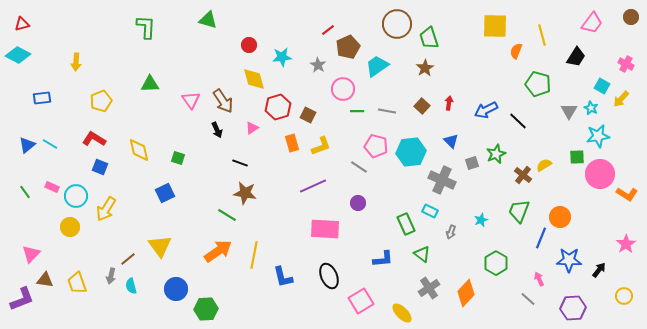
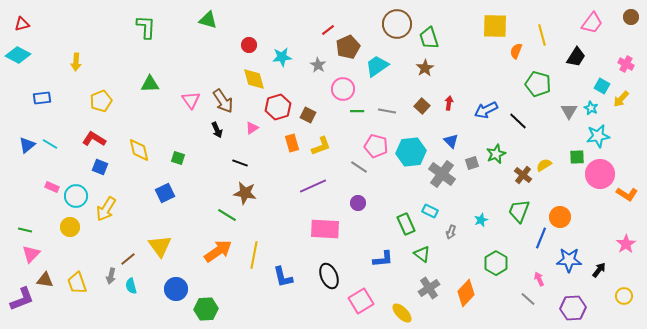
gray cross at (442, 180): moved 6 px up; rotated 12 degrees clockwise
green line at (25, 192): moved 38 px down; rotated 40 degrees counterclockwise
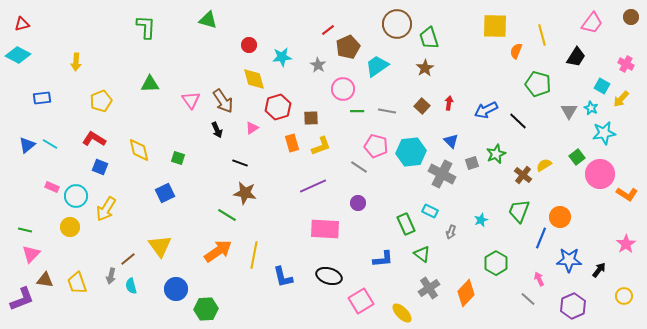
brown square at (308, 115): moved 3 px right, 3 px down; rotated 28 degrees counterclockwise
cyan star at (598, 136): moved 6 px right, 3 px up
green square at (577, 157): rotated 35 degrees counterclockwise
gray cross at (442, 174): rotated 8 degrees counterclockwise
black ellipse at (329, 276): rotated 50 degrees counterclockwise
purple hexagon at (573, 308): moved 2 px up; rotated 20 degrees counterclockwise
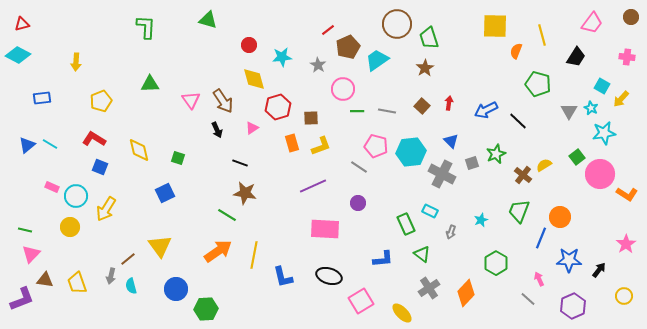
pink cross at (626, 64): moved 1 px right, 7 px up; rotated 21 degrees counterclockwise
cyan trapezoid at (377, 66): moved 6 px up
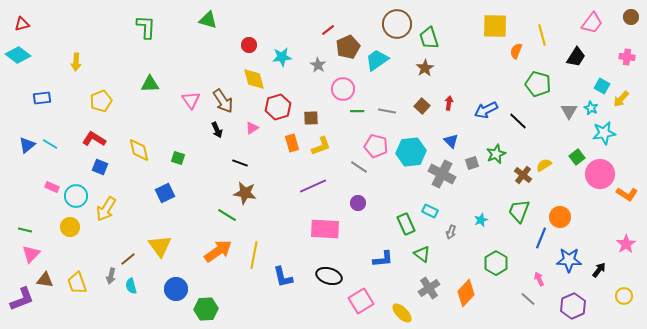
cyan diamond at (18, 55): rotated 10 degrees clockwise
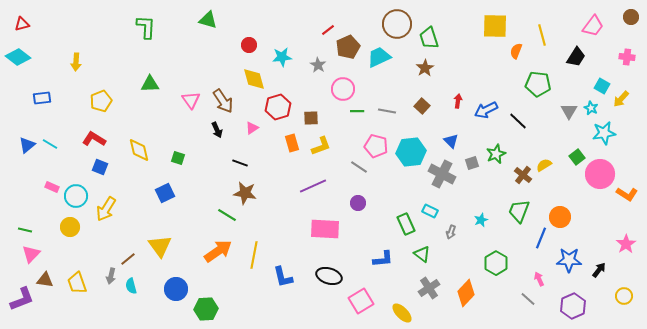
pink trapezoid at (592, 23): moved 1 px right, 3 px down
cyan diamond at (18, 55): moved 2 px down
cyan trapezoid at (377, 60): moved 2 px right, 3 px up; rotated 10 degrees clockwise
green pentagon at (538, 84): rotated 10 degrees counterclockwise
red arrow at (449, 103): moved 9 px right, 2 px up
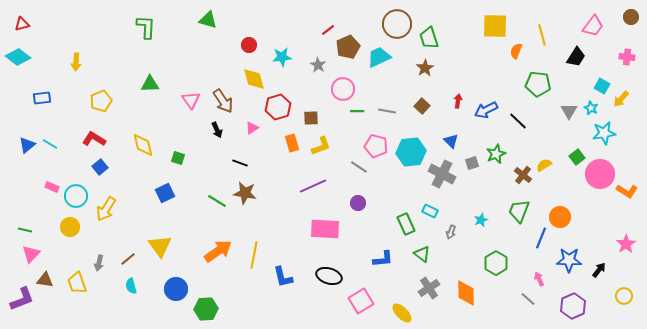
yellow diamond at (139, 150): moved 4 px right, 5 px up
blue square at (100, 167): rotated 28 degrees clockwise
orange L-shape at (627, 194): moved 3 px up
green line at (227, 215): moved 10 px left, 14 px up
gray arrow at (111, 276): moved 12 px left, 13 px up
orange diamond at (466, 293): rotated 44 degrees counterclockwise
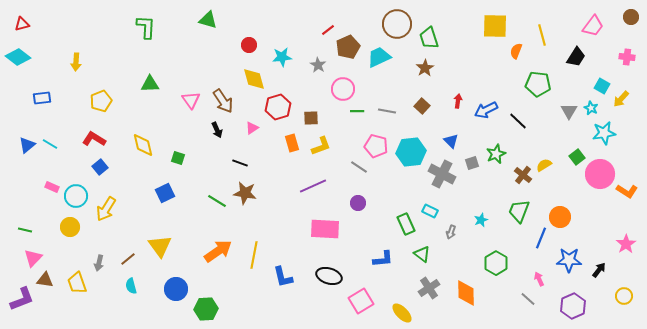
pink triangle at (31, 254): moved 2 px right, 4 px down
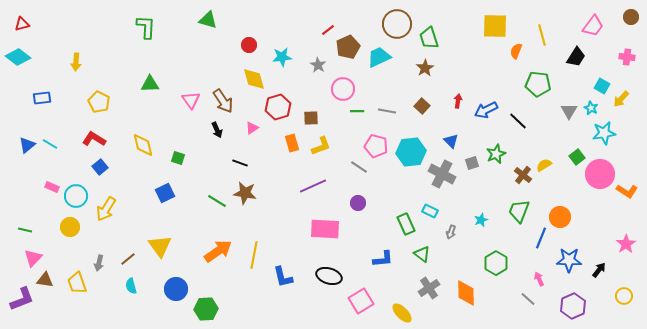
yellow pentagon at (101, 101): moved 2 px left, 1 px down; rotated 25 degrees counterclockwise
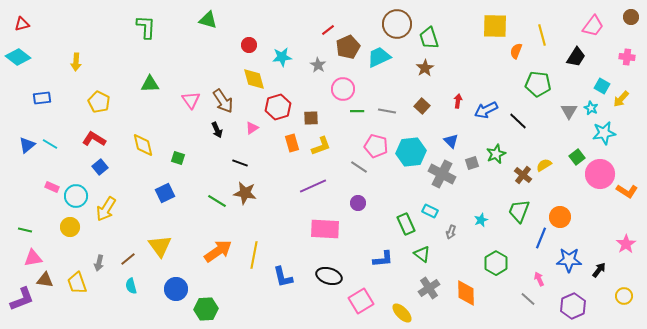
pink triangle at (33, 258): rotated 36 degrees clockwise
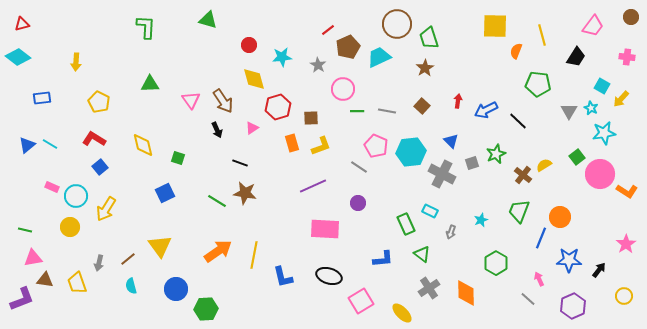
pink pentagon at (376, 146): rotated 10 degrees clockwise
